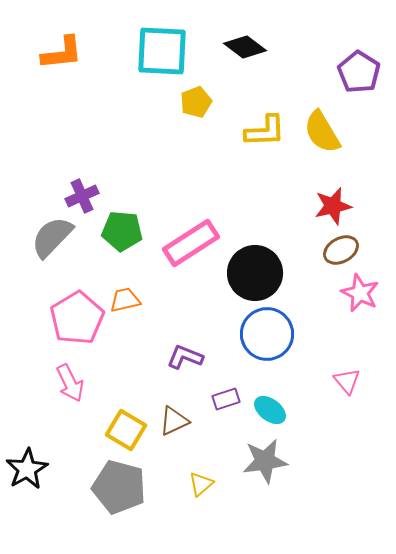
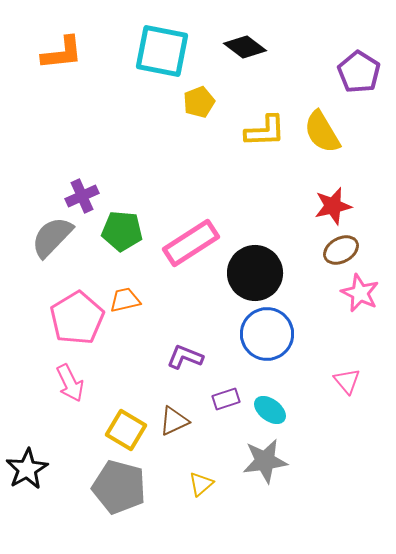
cyan square: rotated 8 degrees clockwise
yellow pentagon: moved 3 px right
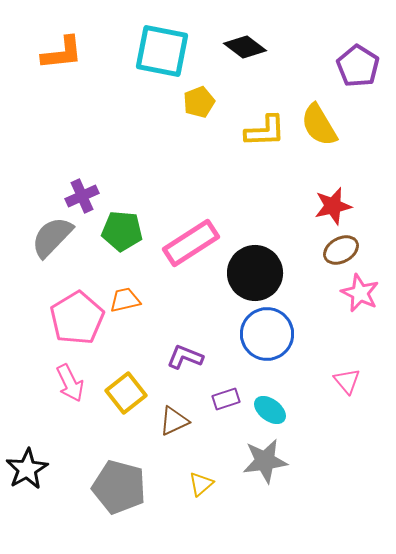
purple pentagon: moved 1 px left, 6 px up
yellow semicircle: moved 3 px left, 7 px up
yellow square: moved 37 px up; rotated 21 degrees clockwise
